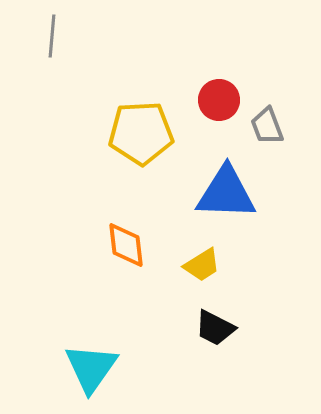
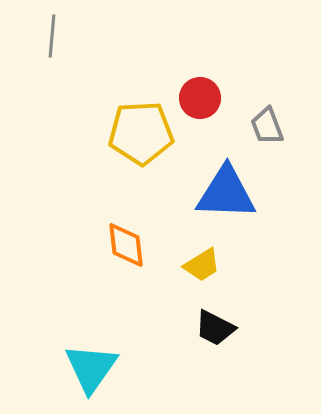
red circle: moved 19 px left, 2 px up
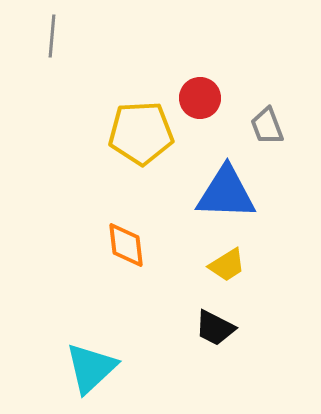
yellow trapezoid: moved 25 px right
cyan triangle: rotated 12 degrees clockwise
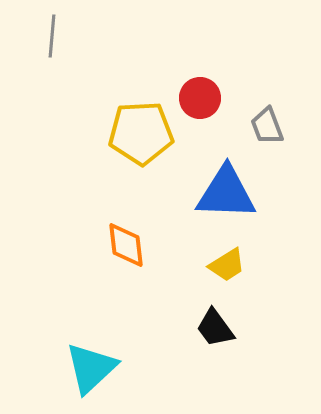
black trapezoid: rotated 27 degrees clockwise
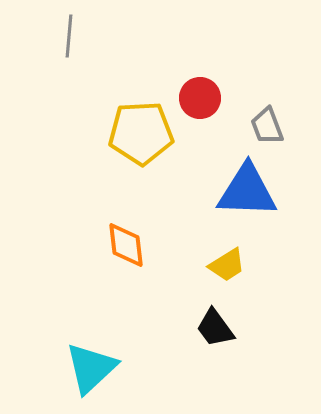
gray line: moved 17 px right
blue triangle: moved 21 px right, 2 px up
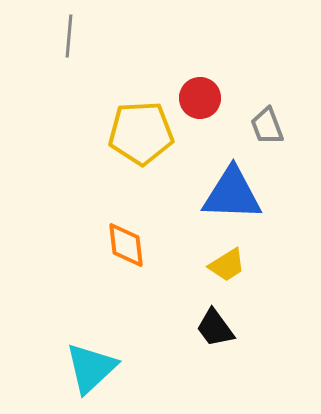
blue triangle: moved 15 px left, 3 px down
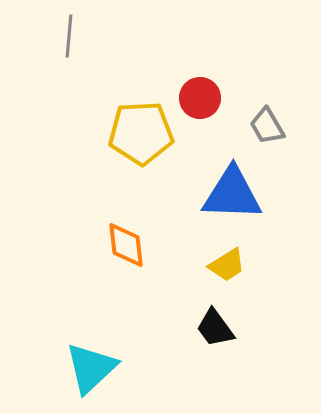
gray trapezoid: rotated 9 degrees counterclockwise
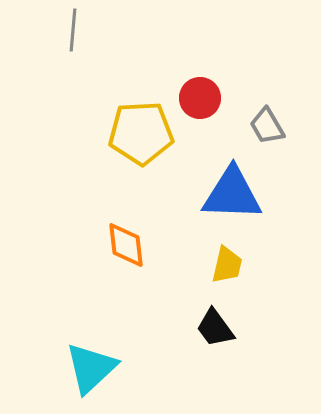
gray line: moved 4 px right, 6 px up
yellow trapezoid: rotated 45 degrees counterclockwise
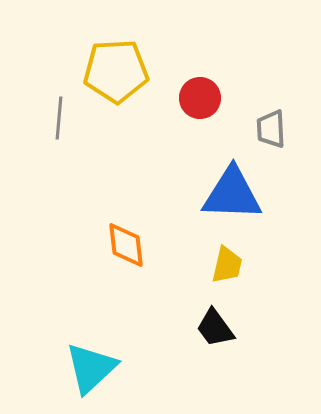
gray line: moved 14 px left, 88 px down
gray trapezoid: moved 4 px right, 3 px down; rotated 27 degrees clockwise
yellow pentagon: moved 25 px left, 62 px up
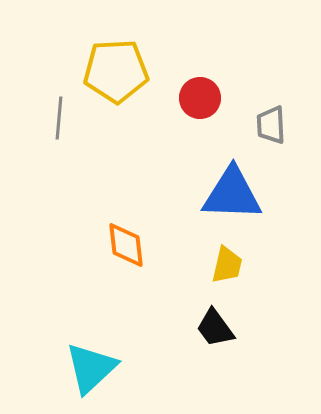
gray trapezoid: moved 4 px up
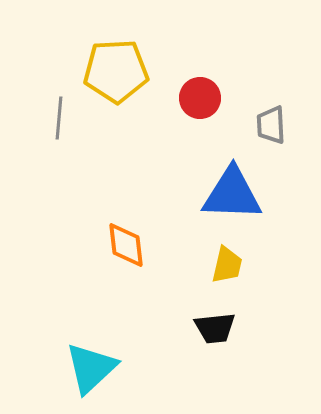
black trapezoid: rotated 60 degrees counterclockwise
